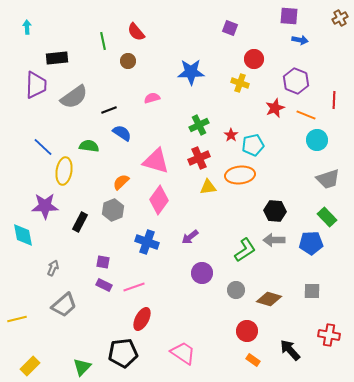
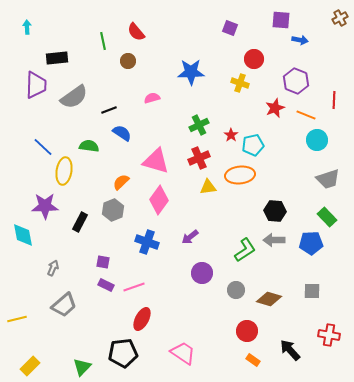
purple square at (289, 16): moved 8 px left, 4 px down
purple rectangle at (104, 285): moved 2 px right
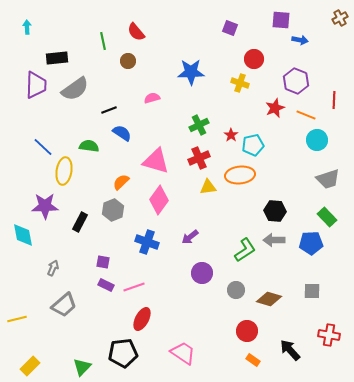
gray semicircle at (74, 97): moved 1 px right, 8 px up
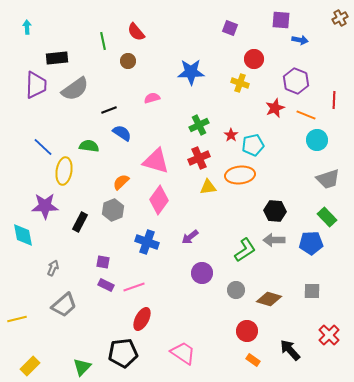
red cross at (329, 335): rotated 35 degrees clockwise
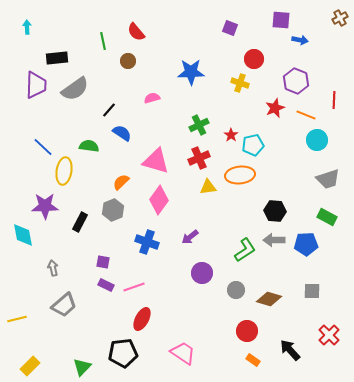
black line at (109, 110): rotated 28 degrees counterclockwise
green rectangle at (327, 217): rotated 18 degrees counterclockwise
blue pentagon at (311, 243): moved 5 px left, 1 px down
gray arrow at (53, 268): rotated 35 degrees counterclockwise
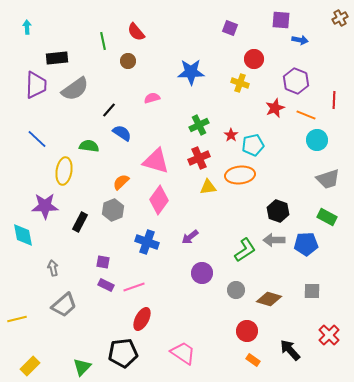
blue line at (43, 147): moved 6 px left, 8 px up
black hexagon at (275, 211): moved 3 px right; rotated 15 degrees clockwise
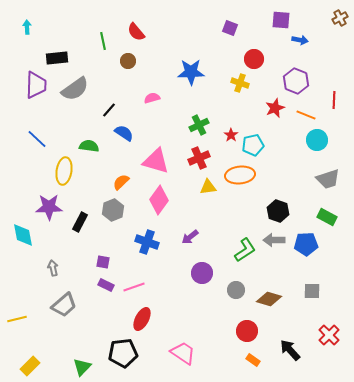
blue semicircle at (122, 133): moved 2 px right
purple star at (45, 206): moved 4 px right, 1 px down
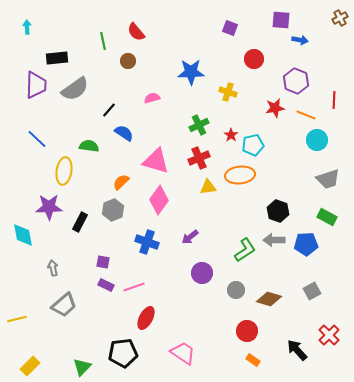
yellow cross at (240, 83): moved 12 px left, 9 px down
red star at (275, 108): rotated 12 degrees clockwise
gray square at (312, 291): rotated 30 degrees counterclockwise
red ellipse at (142, 319): moved 4 px right, 1 px up
black arrow at (290, 350): moved 7 px right
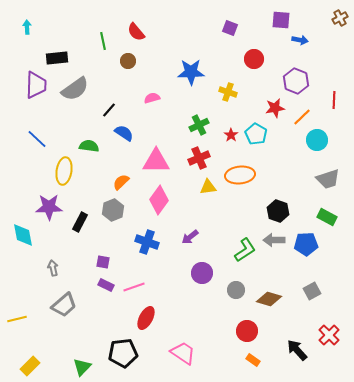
orange line at (306, 115): moved 4 px left, 2 px down; rotated 66 degrees counterclockwise
cyan pentagon at (253, 145): moved 3 px right, 11 px up; rotated 30 degrees counterclockwise
pink triangle at (156, 161): rotated 16 degrees counterclockwise
